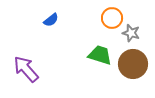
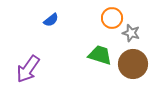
purple arrow: moved 2 px right; rotated 104 degrees counterclockwise
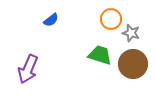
orange circle: moved 1 px left, 1 px down
purple arrow: rotated 12 degrees counterclockwise
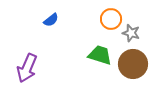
purple arrow: moved 1 px left, 1 px up
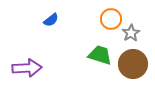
gray star: rotated 24 degrees clockwise
purple arrow: rotated 116 degrees counterclockwise
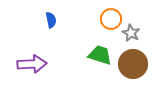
blue semicircle: rotated 63 degrees counterclockwise
gray star: rotated 12 degrees counterclockwise
purple arrow: moved 5 px right, 4 px up
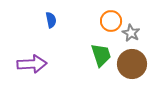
orange circle: moved 2 px down
green trapezoid: moved 1 px right; rotated 55 degrees clockwise
brown circle: moved 1 px left
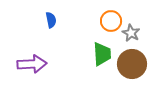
green trapezoid: moved 1 px right, 1 px up; rotated 15 degrees clockwise
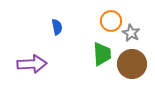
blue semicircle: moved 6 px right, 7 px down
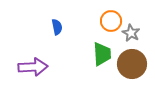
purple arrow: moved 1 px right, 3 px down
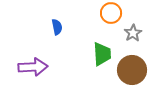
orange circle: moved 8 px up
gray star: moved 2 px right; rotated 12 degrees clockwise
brown circle: moved 6 px down
